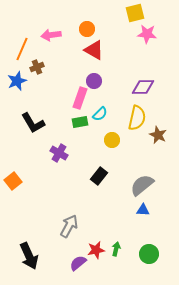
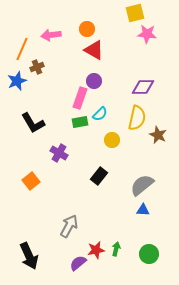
orange square: moved 18 px right
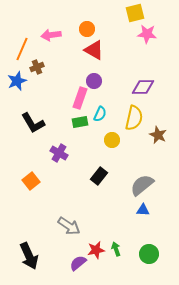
cyan semicircle: rotated 21 degrees counterclockwise
yellow semicircle: moved 3 px left
gray arrow: rotated 95 degrees clockwise
green arrow: rotated 32 degrees counterclockwise
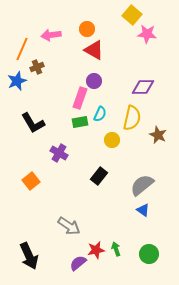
yellow square: moved 3 px left, 2 px down; rotated 36 degrees counterclockwise
yellow semicircle: moved 2 px left
blue triangle: rotated 32 degrees clockwise
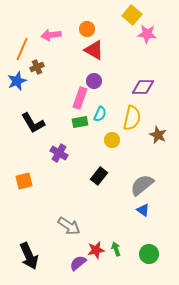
orange square: moved 7 px left; rotated 24 degrees clockwise
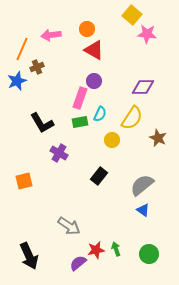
yellow semicircle: rotated 20 degrees clockwise
black L-shape: moved 9 px right
brown star: moved 3 px down
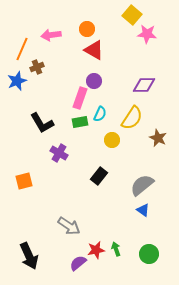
purple diamond: moved 1 px right, 2 px up
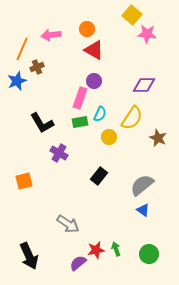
yellow circle: moved 3 px left, 3 px up
gray arrow: moved 1 px left, 2 px up
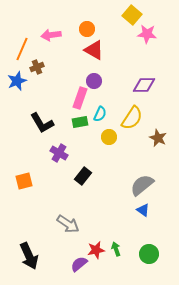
black rectangle: moved 16 px left
purple semicircle: moved 1 px right, 1 px down
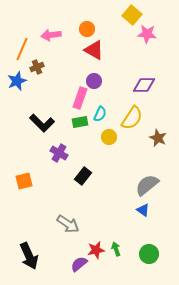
black L-shape: rotated 15 degrees counterclockwise
gray semicircle: moved 5 px right
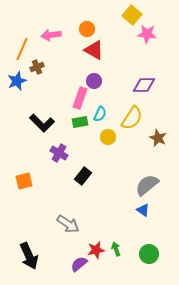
yellow circle: moved 1 px left
